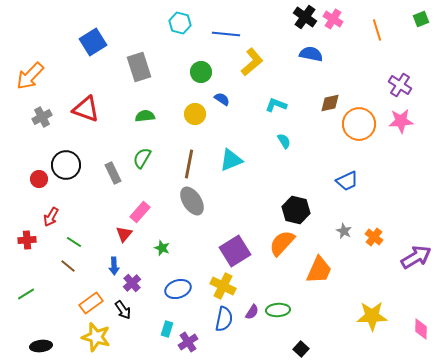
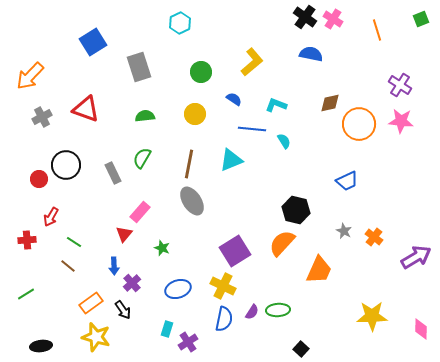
cyan hexagon at (180, 23): rotated 20 degrees clockwise
blue line at (226, 34): moved 26 px right, 95 px down
blue semicircle at (222, 99): moved 12 px right
pink star at (401, 121): rotated 10 degrees clockwise
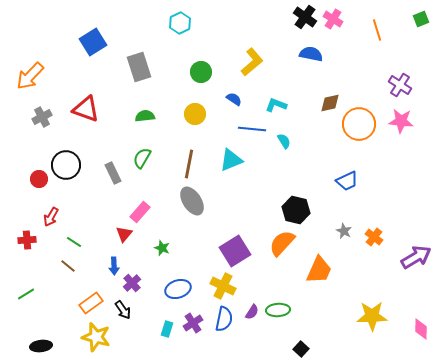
purple cross at (188, 342): moved 5 px right, 19 px up
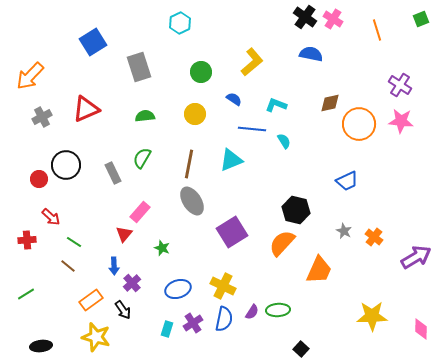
red triangle at (86, 109): rotated 44 degrees counterclockwise
red arrow at (51, 217): rotated 78 degrees counterclockwise
purple square at (235, 251): moved 3 px left, 19 px up
orange rectangle at (91, 303): moved 3 px up
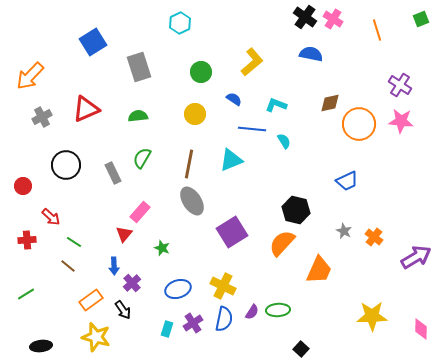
green semicircle at (145, 116): moved 7 px left
red circle at (39, 179): moved 16 px left, 7 px down
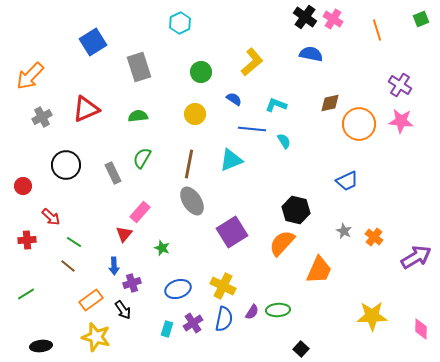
purple cross at (132, 283): rotated 24 degrees clockwise
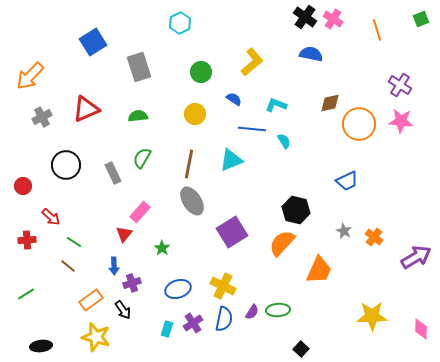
green star at (162, 248): rotated 14 degrees clockwise
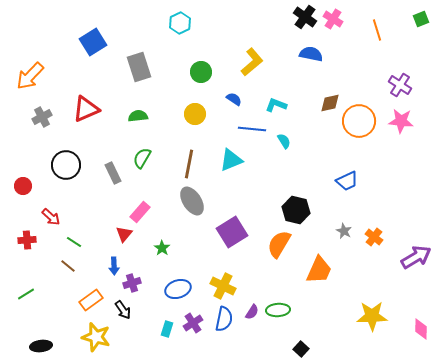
orange circle at (359, 124): moved 3 px up
orange semicircle at (282, 243): moved 3 px left, 1 px down; rotated 12 degrees counterclockwise
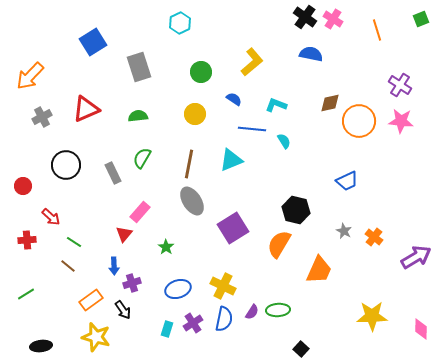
purple square at (232, 232): moved 1 px right, 4 px up
green star at (162, 248): moved 4 px right, 1 px up
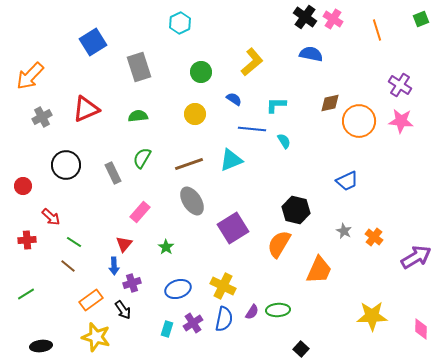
cyan L-shape at (276, 105): rotated 20 degrees counterclockwise
brown line at (189, 164): rotated 60 degrees clockwise
red triangle at (124, 234): moved 10 px down
